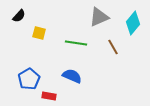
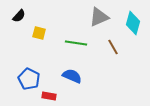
cyan diamond: rotated 25 degrees counterclockwise
blue pentagon: rotated 15 degrees counterclockwise
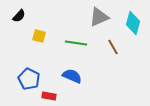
yellow square: moved 3 px down
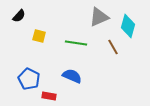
cyan diamond: moved 5 px left, 3 px down
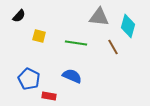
gray triangle: rotated 30 degrees clockwise
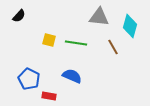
cyan diamond: moved 2 px right
yellow square: moved 10 px right, 4 px down
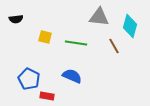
black semicircle: moved 3 px left, 3 px down; rotated 40 degrees clockwise
yellow square: moved 4 px left, 3 px up
brown line: moved 1 px right, 1 px up
red rectangle: moved 2 px left
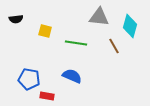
yellow square: moved 6 px up
blue pentagon: rotated 15 degrees counterclockwise
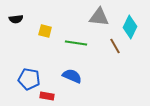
cyan diamond: moved 1 px down; rotated 10 degrees clockwise
brown line: moved 1 px right
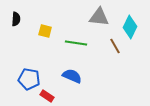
black semicircle: rotated 80 degrees counterclockwise
red rectangle: rotated 24 degrees clockwise
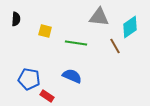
cyan diamond: rotated 30 degrees clockwise
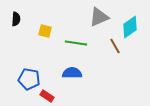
gray triangle: rotated 30 degrees counterclockwise
blue semicircle: moved 3 px up; rotated 24 degrees counterclockwise
